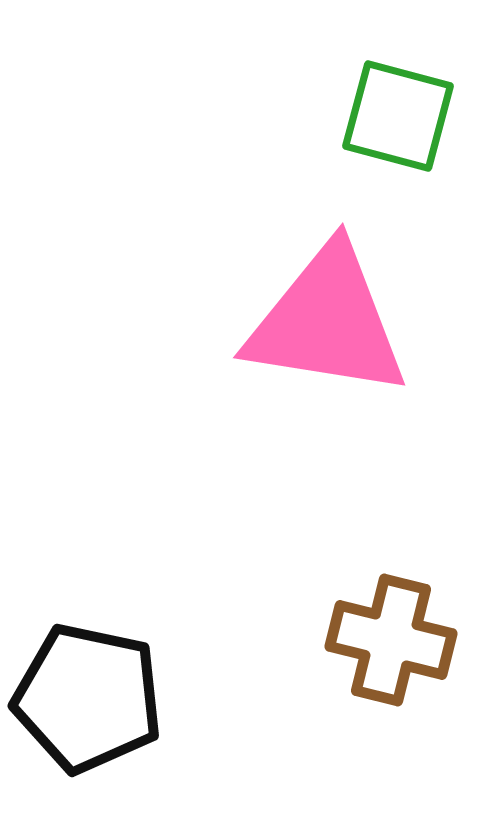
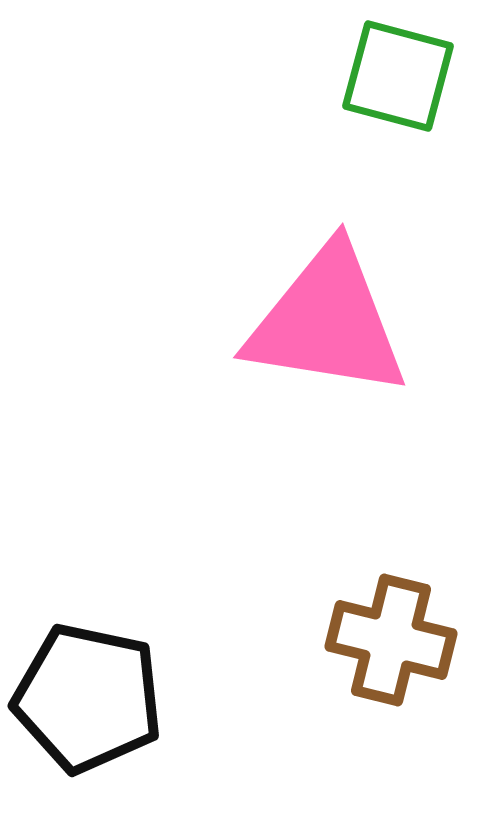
green square: moved 40 px up
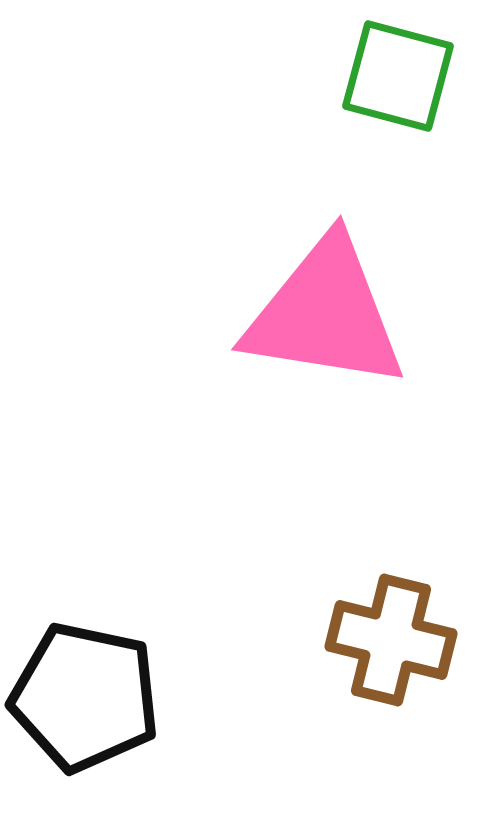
pink triangle: moved 2 px left, 8 px up
black pentagon: moved 3 px left, 1 px up
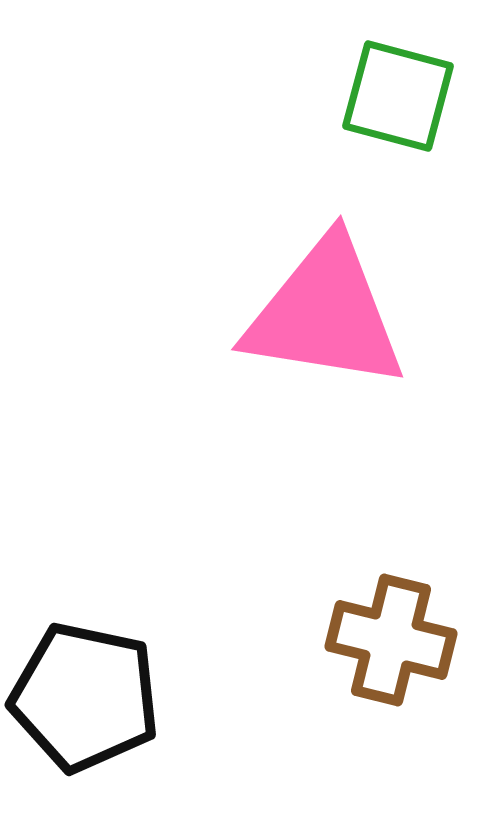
green square: moved 20 px down
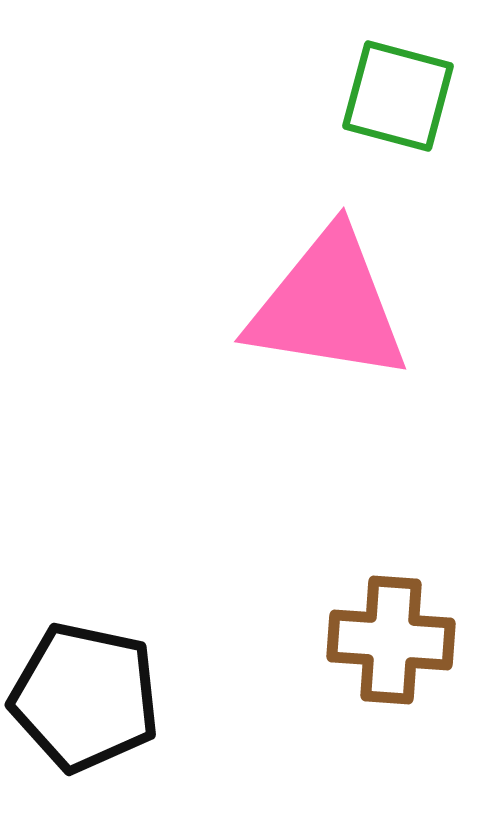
pink triangle: moved 3 px right, 8 px up
brown cross: rotated 10 degrees counterclockwise
